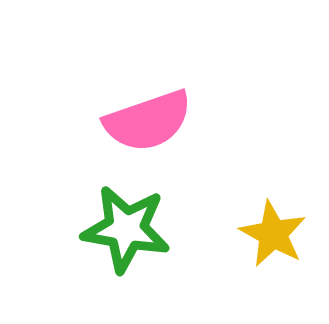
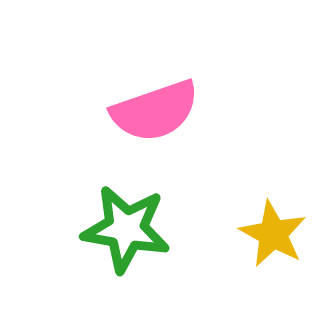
pink semicircle: moved 7 px right, 10 px up
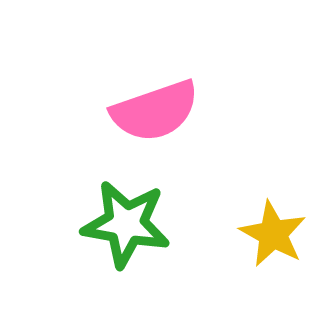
green star: moved 5 px up
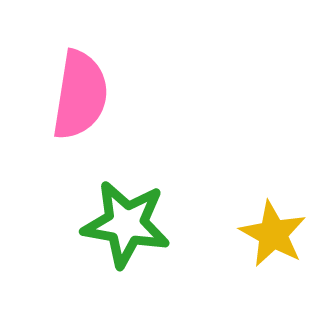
pink semicircle: moved 75 px left, 16 px up; rotated 62 degrees counterclockwise
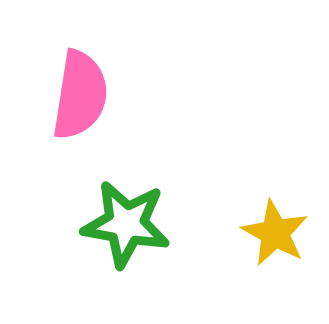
yellow star: moved 2 px right, 1 px up
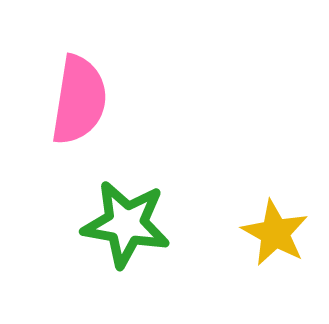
pink semicircle: moved 1 px left, 5 px down
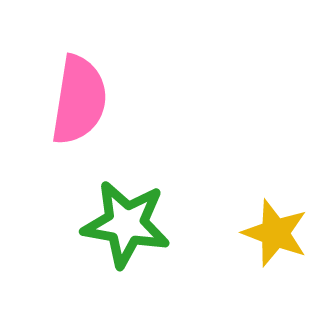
yellow star: rotated 8 degrees counterclockwise
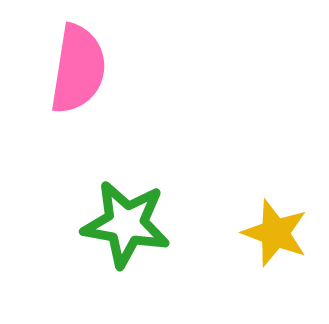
pink semicircle: moved 1 px left, 31 px up
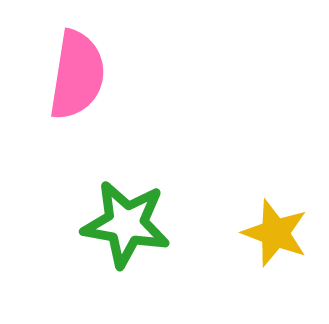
pink semicircle: moved 1 px left, 6 px down
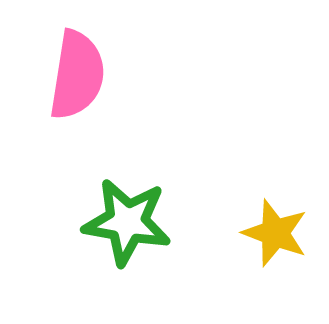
green star: moved 1 px right, 2 px up
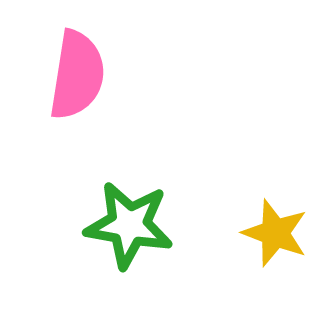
green star: moved 2 px right, 3 px down
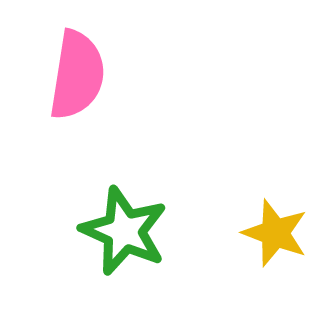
green star: moved 5 px left, 6 px down; rotated 14 degrees clockwise
